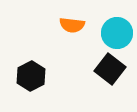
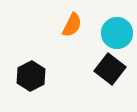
orange semicircle: rotated 70 degrees counterclockwise
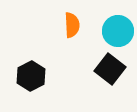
orange semicircle: rotated 30 degrees counterclockwise
cyan circle: moved 1 px right, 2 px up
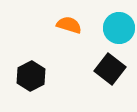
orange semicircle: moved 3 px left; rotated 70 degrees counterclockwise
cyan circle: moved 1 px right, 3 px up
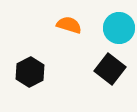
black hexagon: moved 1 px left, 4 px up
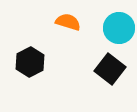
orange semicircle: moved 1 px left, 3 px up
black hexagon: moved 10 px up
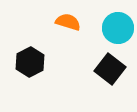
cyan circle: moved 1 px left
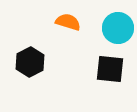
black square: rotated 32 degrees counterclockwise
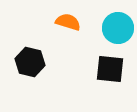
black hexagon: rotated 20 degrees counterclockwise
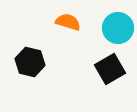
black square: rotated 36 degrees counterclockwise
